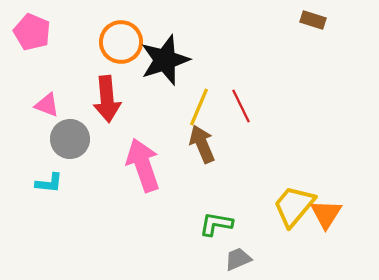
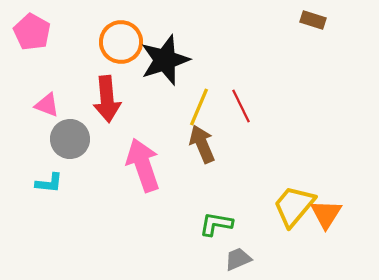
pink pentagon: rotated 6 degrees clockwise
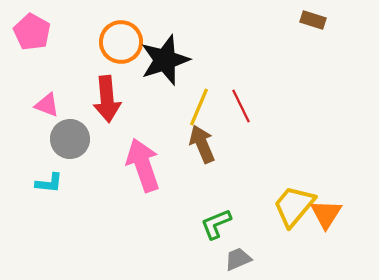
green L-shape: rotated 32 degrees counterclockwise
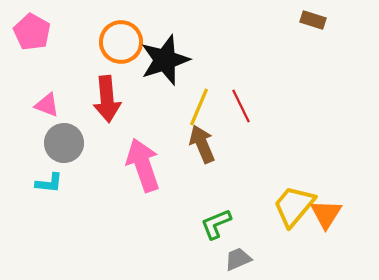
gray circle: moved 6 px left, 4 px down
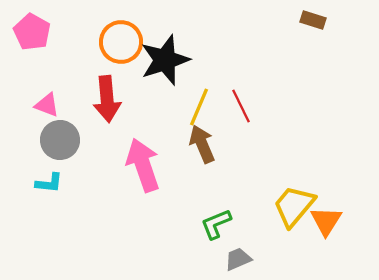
gray circle: moved 4 px left, 3 px up
orange triangle: moved 7 px down
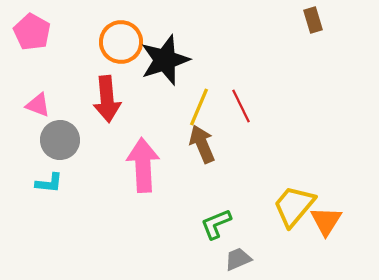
brown rectangle: rotated 55 degrees clockwise
pink triangle: moved 9 px left
pink arrow: rotated 16 degrees clockwise
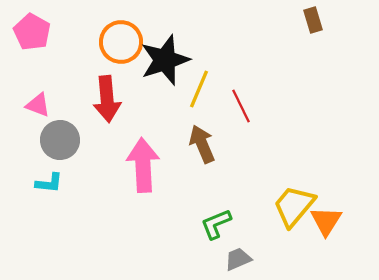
yellow line: moved 18 px up
